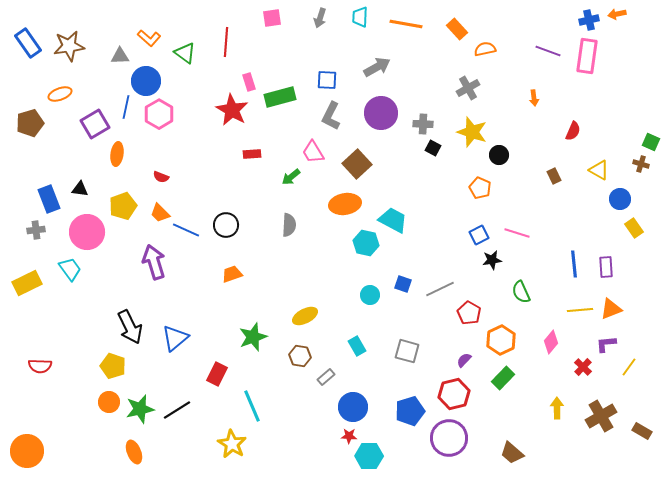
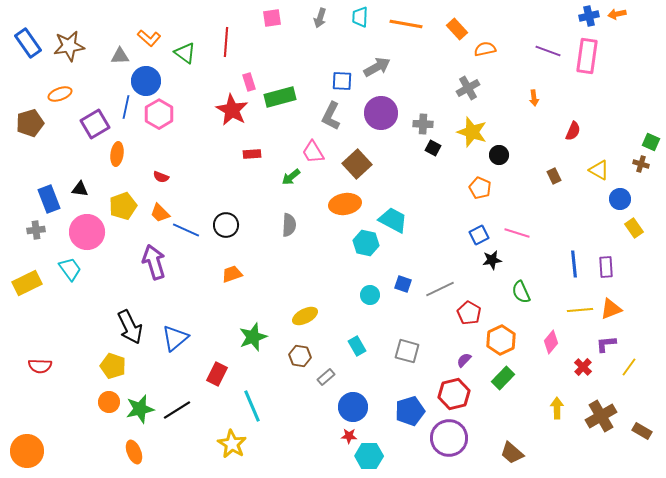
blue cross at (589, 20): moved 4 px up
blue square at (327, 80): moved 15 px right, 1 px down
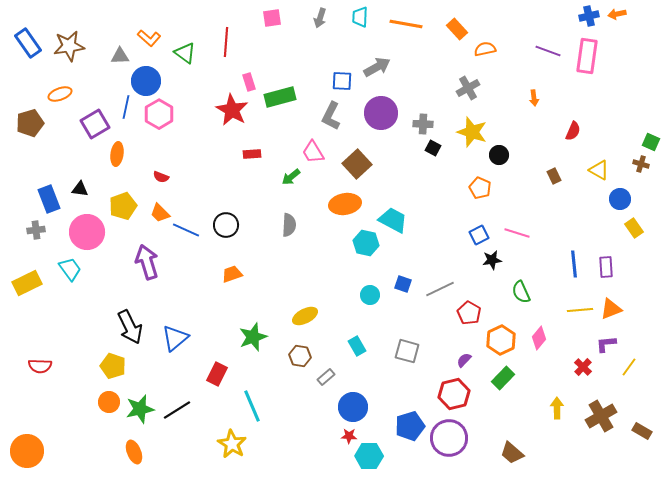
purple arrow at (154, 262): moved 7 px left
pink diamond at (551, 342): moved 12 px left, 4 px up
blue pentagon at (410, 411): moved 15 px down
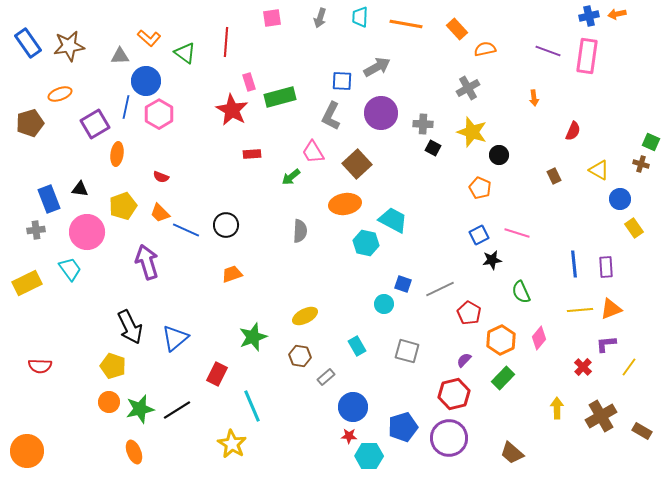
gray semicircle at (289, 225): moved 11 px right, 6 px down
cyan circle at (370, 295): moved 14 px right, 9 px down
blue pentagon at (410, 426): moved 7 px left, 1 px down
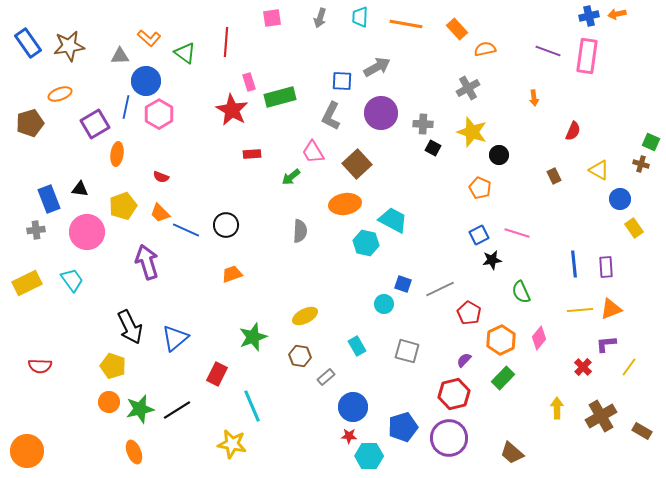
cyan trapezoid at (70, 269): moved 2 px right, 11 px down
yellow star at (232, 444): rotated 20 degrees counterclockwise
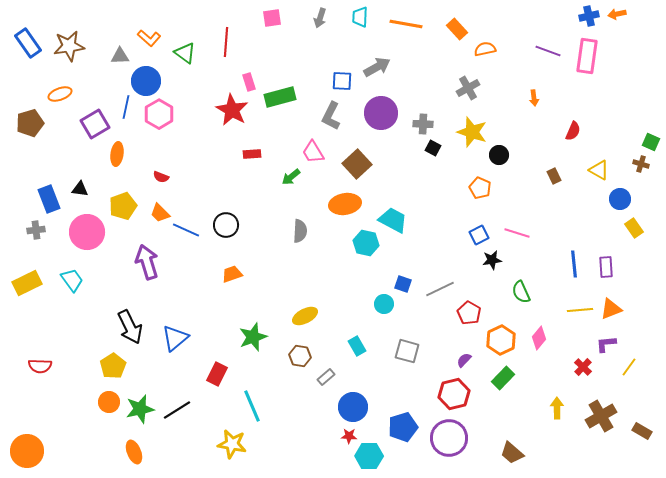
yellow pentagon at (113, 366): rotated 20 degrees clockwise
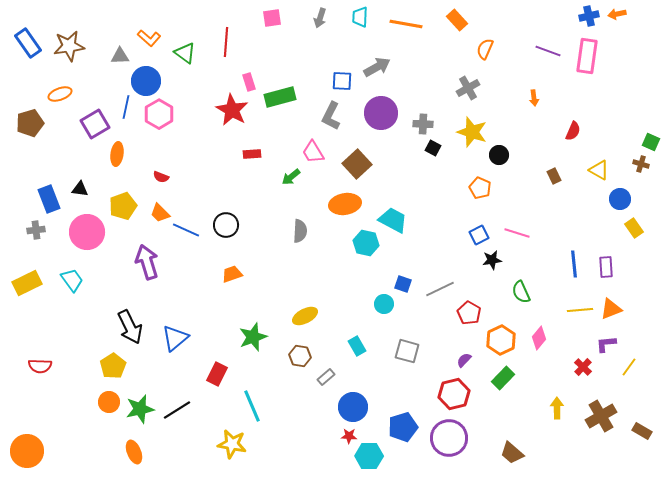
orange rectangle at (457, 29): moved 9 px up
orange semicircle at (485, 49): rotated 55 degrees counterclockwise
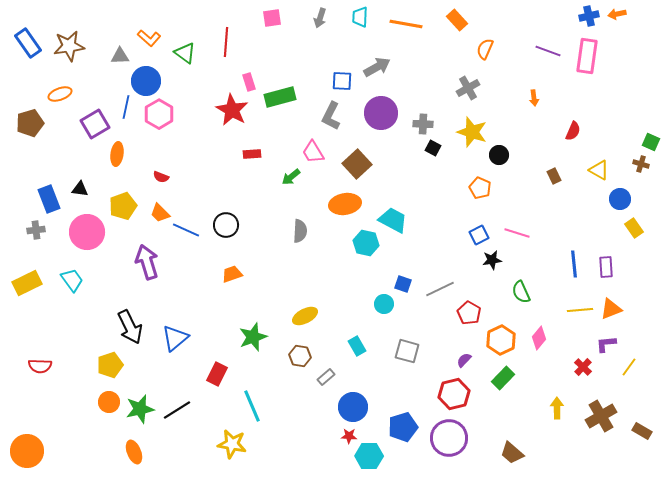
yellow pentagon at (113, 366): moved 3 px left, 1 px up; rotated 15 degrees clockwise
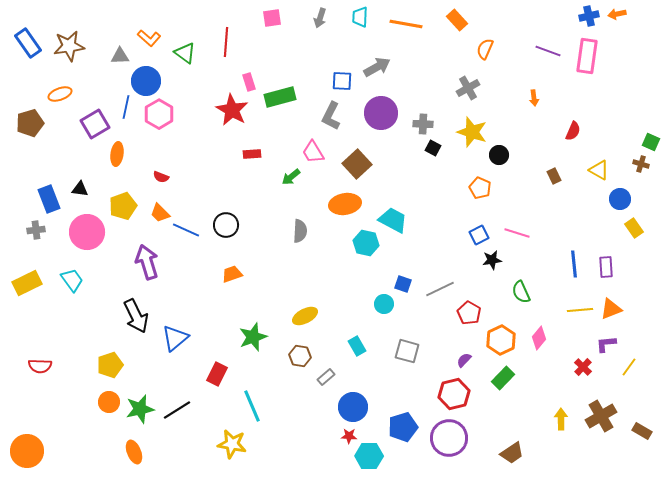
black arrow at (130, 327): moved 6 px right, 11 px up
yellow arrow at (557, 408): moved 4 px right, 11 px down
brown trapezoid at (512, 453): rotated 75 degrees counterclockwise
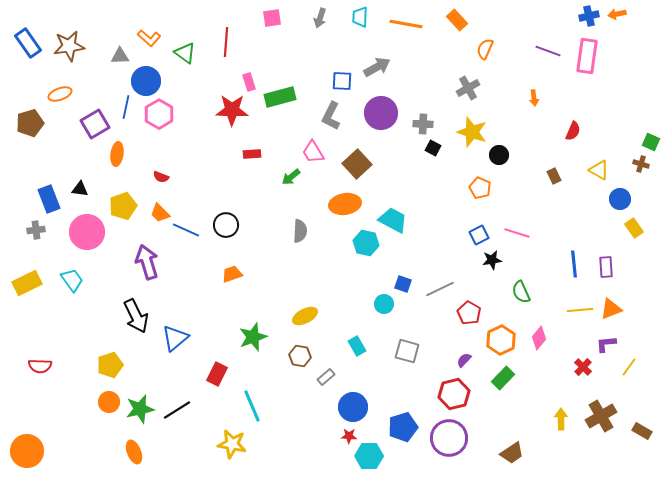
red star at (232, 110): rotated 28 degrees counterclockwise
